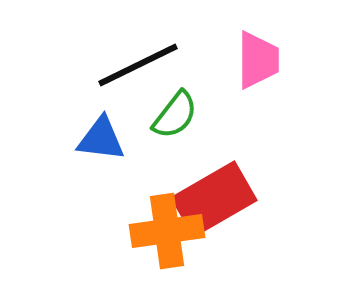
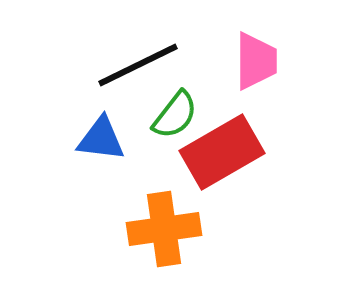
pink trapezoid: moved 2 px left, 1 px down
red rectangle: moved 8 px right, 47 px up
orange cross: moved 3 px left, 2 px up
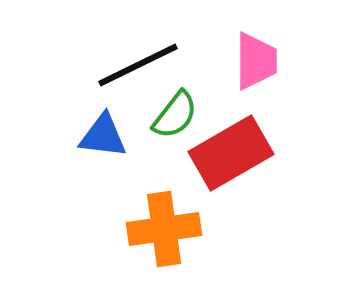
blue triangle: moved 2 px right, 3 px up
red rectangle: moved 9 px right, 1 px down
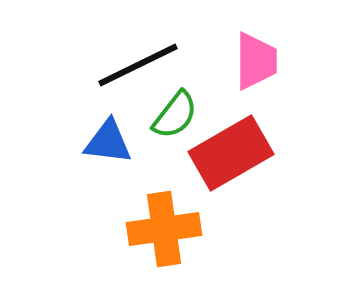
blue triangle: moved 5 px right, 6 px down
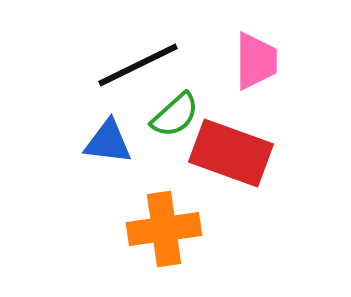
green semicircle: rotated 10 degrees clockwise
red rectangle: rotated 50 degrees clockwise
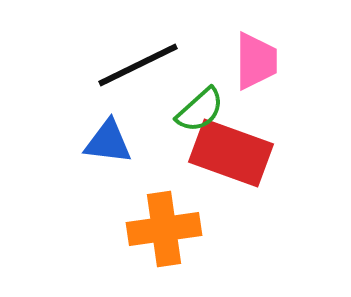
green semicircle: moved 25 px right, 5 px up
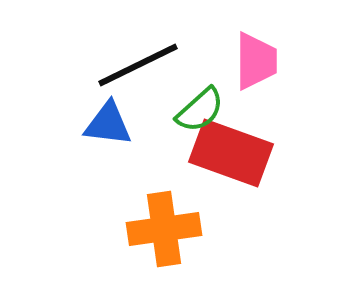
blue triangle: moved 18 px up
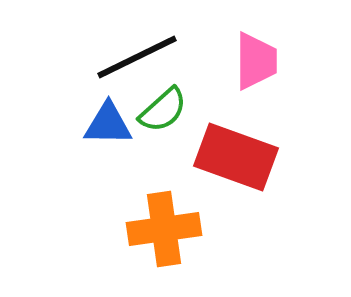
black line: moved 1 px left, 8 px up
green semicircle: moved 37 px left
blue triangle: rotated 6 degrees counterclockwise
red rectangle: moved 5 px right, 4 px down
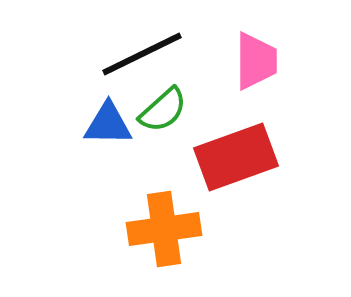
black line: moved 5 px right, 3 px up
red rectangle: rotated 40 degrees counterclockwise
